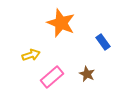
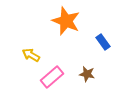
orange star: moved 5 px right, 2 px up
yellow arrow: rotated 132 degrees counterclockwise
brown star: rotated 14 degrees counterclockwise
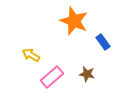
orange star: moved 8 px right
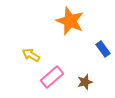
orange star: moved 4 px left
blue rectangle: moved 7 px down
brown star: moved 2 px left, 8 px down; rotated 28 degrees counterclockwise
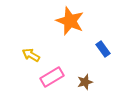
pink rectangle: rotated 10 degrees clockwise
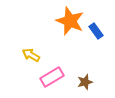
blue rectangle: moved 7 px left, 18 px up
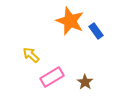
yellow arrow: rotated 12 degrees clockwise
brown star: rotated 21 degrees counterclockwise
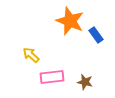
blue rectangle: moved 4 px down
pink rectangle: rotated 25 degrees clockwise
brown star: rotated 21 degrees counterclockwise
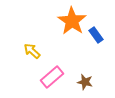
orange star: moved 2 px right; rotated 12 degrees clockwise
yellow arrow: moved 1 px right, 4 px up
pink rectangle: rotated 35 degrees counterclockwise
